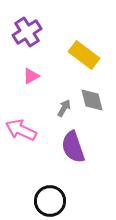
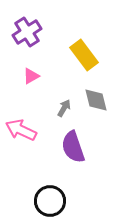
yellow rectangle: rotated 16 degrees clockwise
gray diamond: moved 4 px right
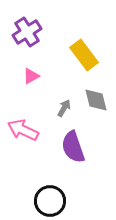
pink arrow: moved 2 px right
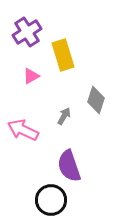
yellow rectangle: moved 21 px left; rotated 20 degrees clockwise
gray diamond: rotated 32 degrees clockwise
gray arrow: moved 8 px down
purple semicircle: moved 4 px left, 19 px down
black circle: moved 1 px right, 1 px up
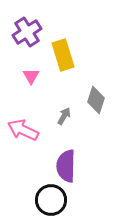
pink triangle: rotated 30 degrees counterclockwise
purple semicircle: moved 3 px left; rotated 20 degrees clockwise
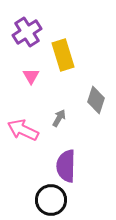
gray arrow: moved 5 px left, 2 px down
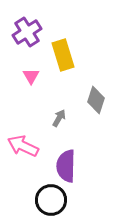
pink arrow: moved 16 px down
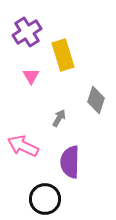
purple semicircle: moved 4 px right, 4 px up
black circle: moved 6 px left, 1 px up
